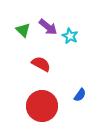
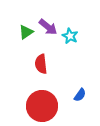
green triangle: moved 3 px right, 2 px down; rotated 42 degrees clockwise
red semicircle: rotated 126 degrees counterclockwise
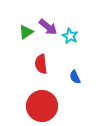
blue semicircle: moved 5 px left, 18 px up; rotated 120 degrees clockwise
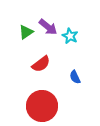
red semicircle: rotated 120 degrees counterclockwise
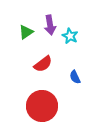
purple arrow: moved 2 px right, 2 px up; rotated 42 degrees clockwise
red semicircle: moved 2 px right
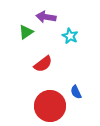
purple arrow: moved 4 px left, 8 px up; rotated 108 degrees clockwise
blue semicircle: moved 1 px right, 15 px down
red circle: moved 8 px right
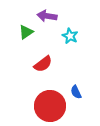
purple arrow: moved 1 px right, 1 px up
